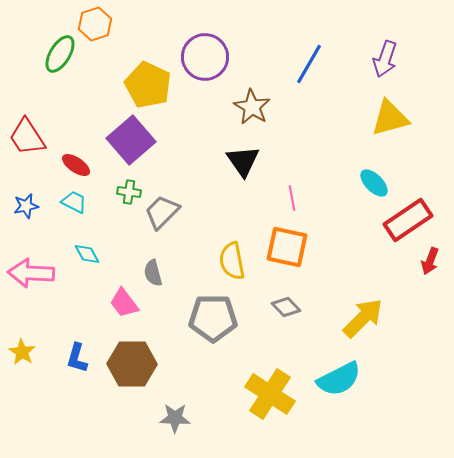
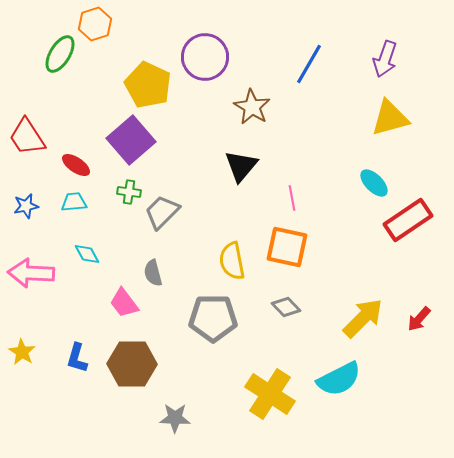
black triangle: moved 2 px left, 5 px down; rotated 15 degrees clockwise
cyan trapezoid: rotated 32 degrees counterclockwise
red arrow: moved 11 px left, 58 px down; rotated 20 degrees clockwise
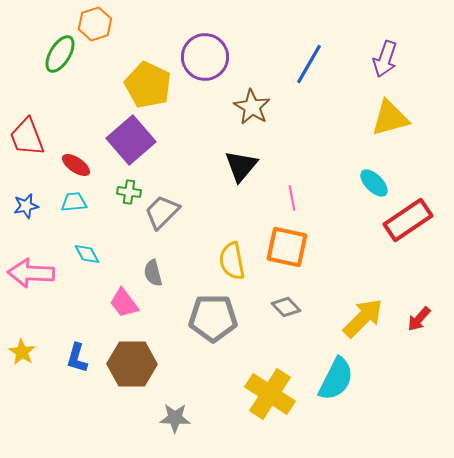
red trapezoid: rotated 12 degrees clockwise
cyan semicircle: moved 3 px left; rotated 36 degrees counterclockwise
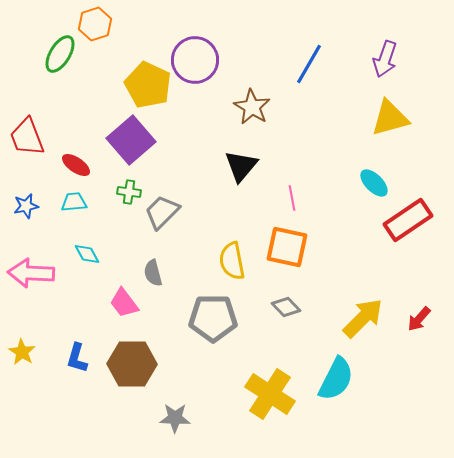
purple circle: moved 10 px left, 3 px down
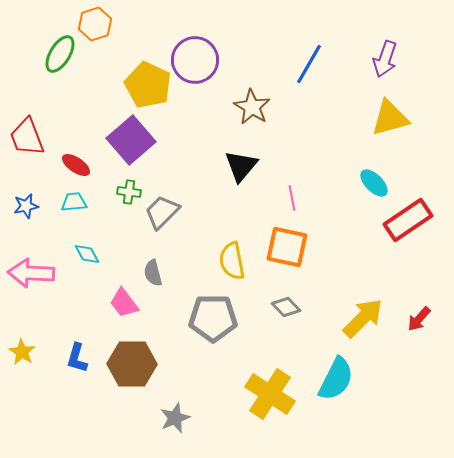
gray star: rotated 24 degrees counterclockwise
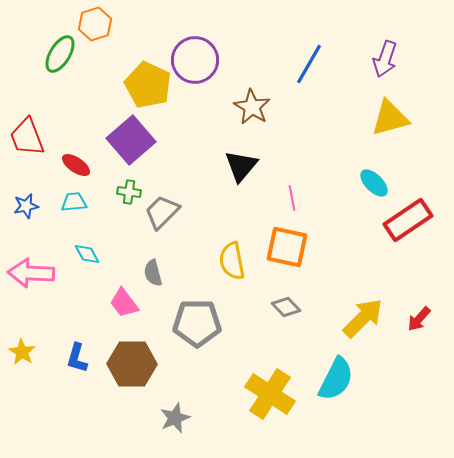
gray pentagon: moved 16 px left, 5 px down
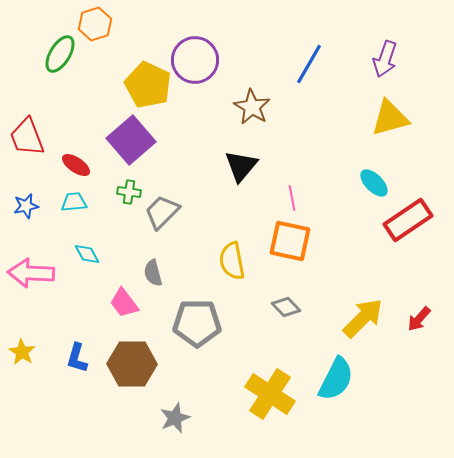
orange square: moved 3 px right, 6 px up
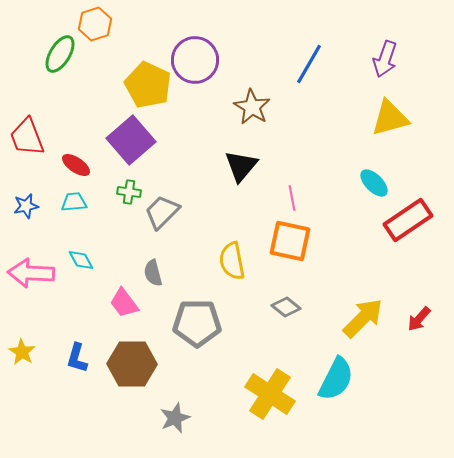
cyan diamond: moved 6 px left, 6 px down
gray diamond: rotated 8 degrees counterclockwise
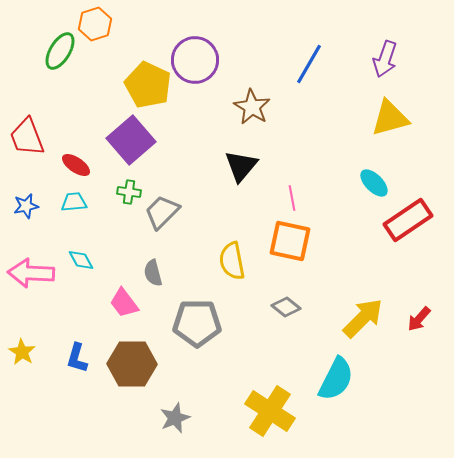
green ellipse: moved 3 px up
yellow cross: moved 17 px down
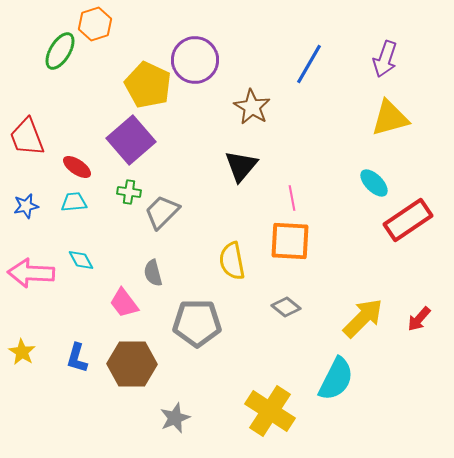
red ellipse: moved 1 px right, 2 px down
orange square: rotated 9 degrees counterclockwise
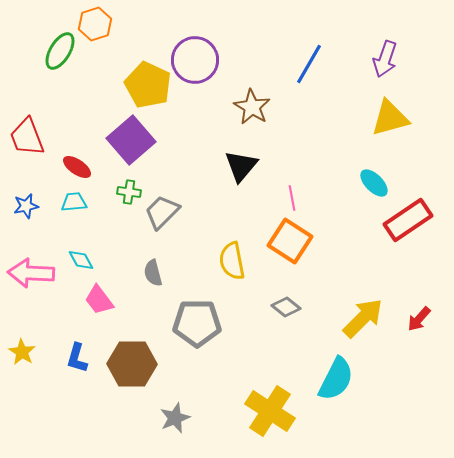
orange square: rotated 30 degrees clockwise
pink trapezoid: moved 25 px left, 3 px up
